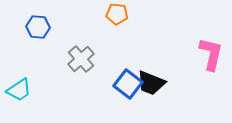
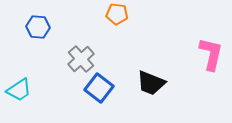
blue square: moved 29 px left, 4 px down
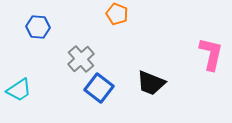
orange pentagon: rotated 15 degrees clockwise
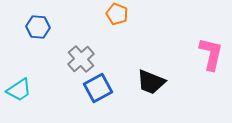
black trapezoid: moved 1 px up
blue square: moved 1 px left; rotated 24 degrees clockwise
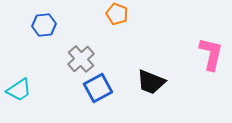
blue hexagon: moved 6 px right, 2 px up; rotated 10 degrees counterclockwise
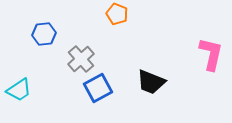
blue hexagon: moved 9 px down
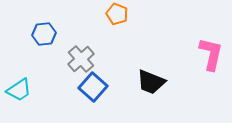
blue square: moved 5 px left, 1 px up; rotated 20 degrees counterclockwise
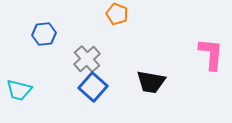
pink L-shape: rotated 8 degrees counterclockwise
gray cross: moved 6 px right
black trapezoid: rotated 12 degrees counterclockwise
cyan trapezoid: rotated 48 degrees clockwise
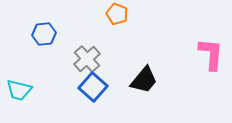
black trapezoid: moved 7 px left, 2 px up; rotated 60 degrees counterclockwise
